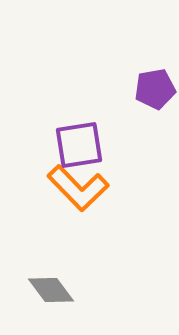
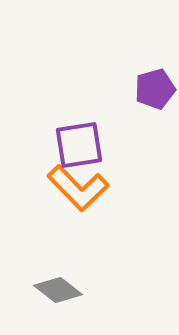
purple pentagon: rotated 6 degrees counterclockwise
gray diamond: moved 7 px right; rotated 15 degrees counterclockwise
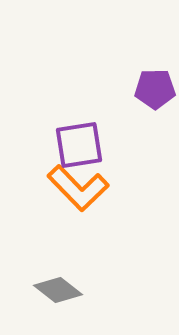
purple pentagon: rotated 15 degrees clockwise
